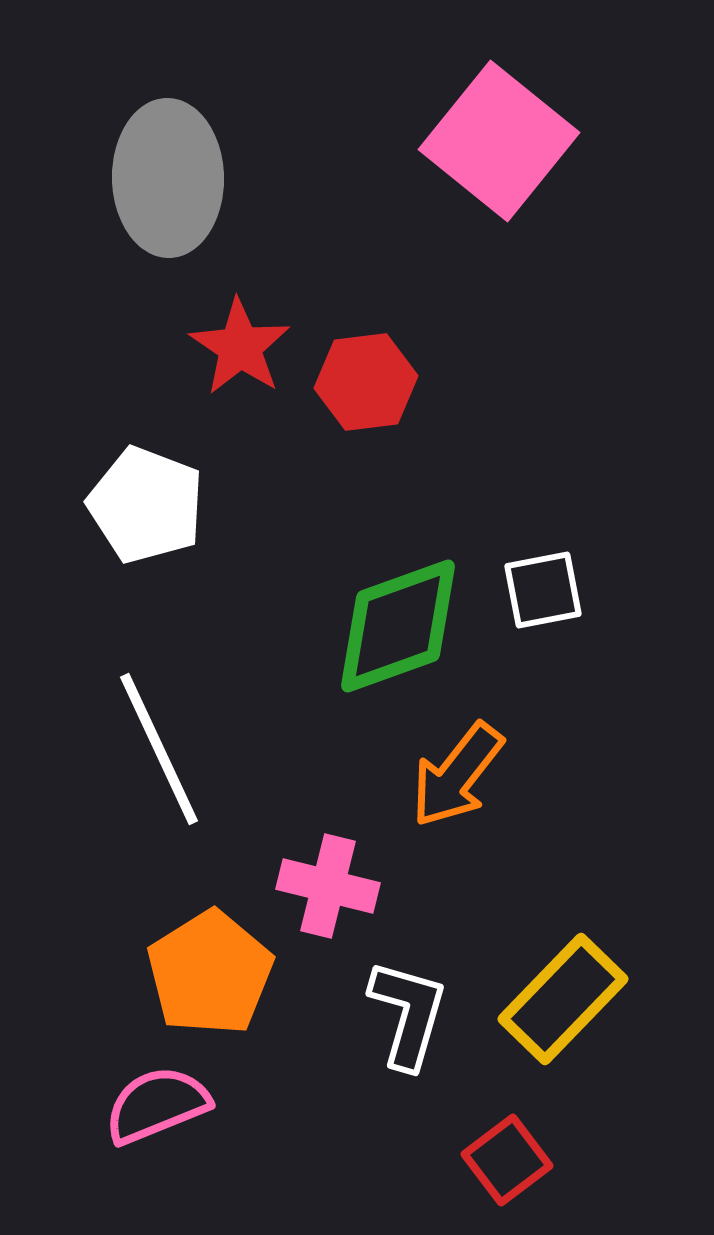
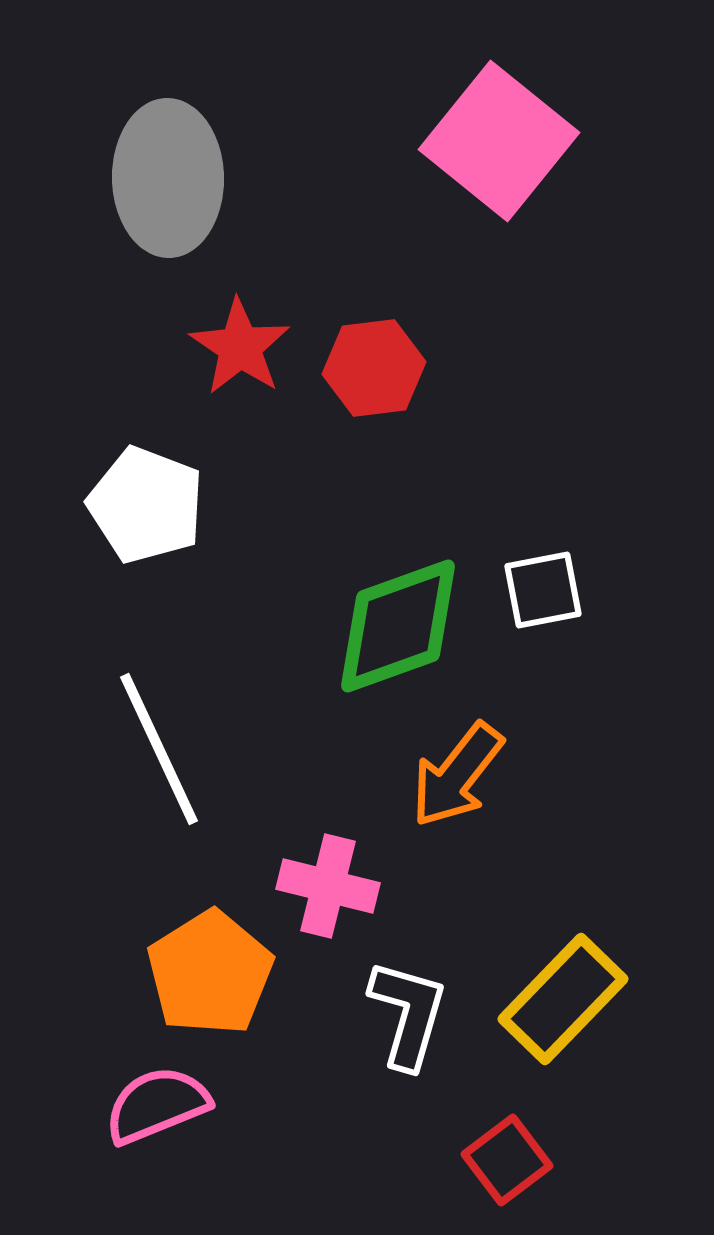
red hexagon: moved 8 px right, 14 px up
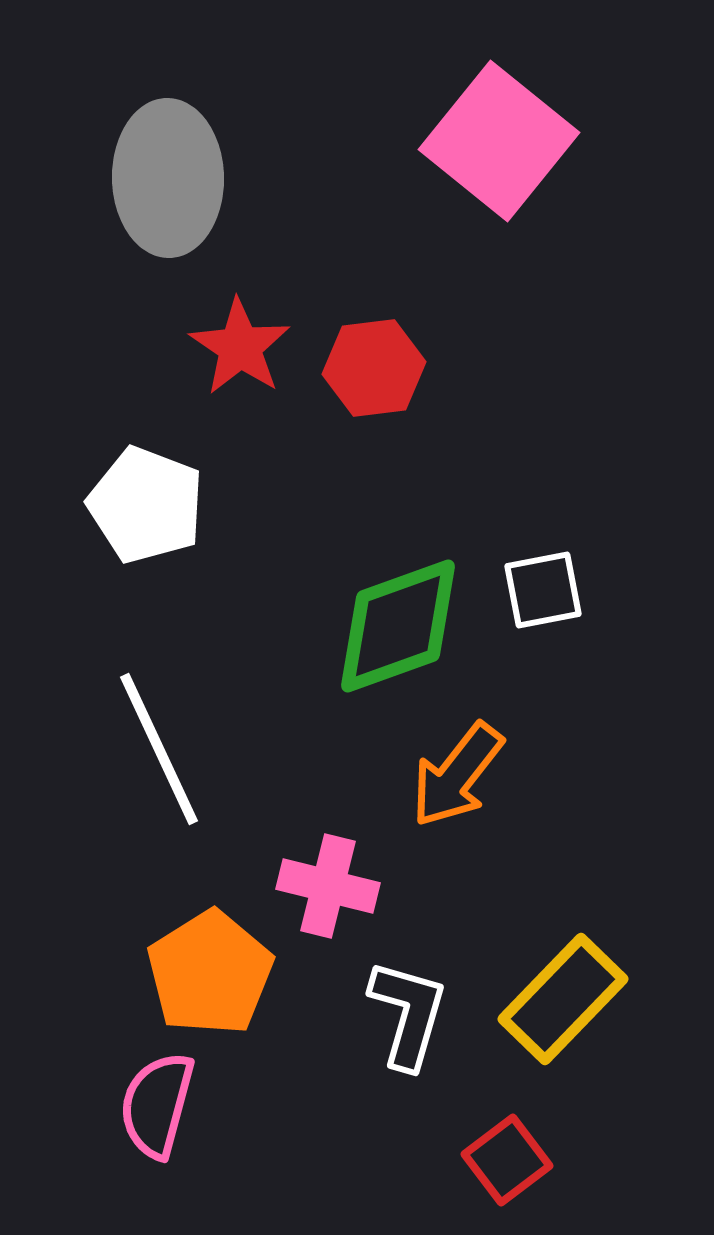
pink semicircle: rotated 53 degrees counterclockwise
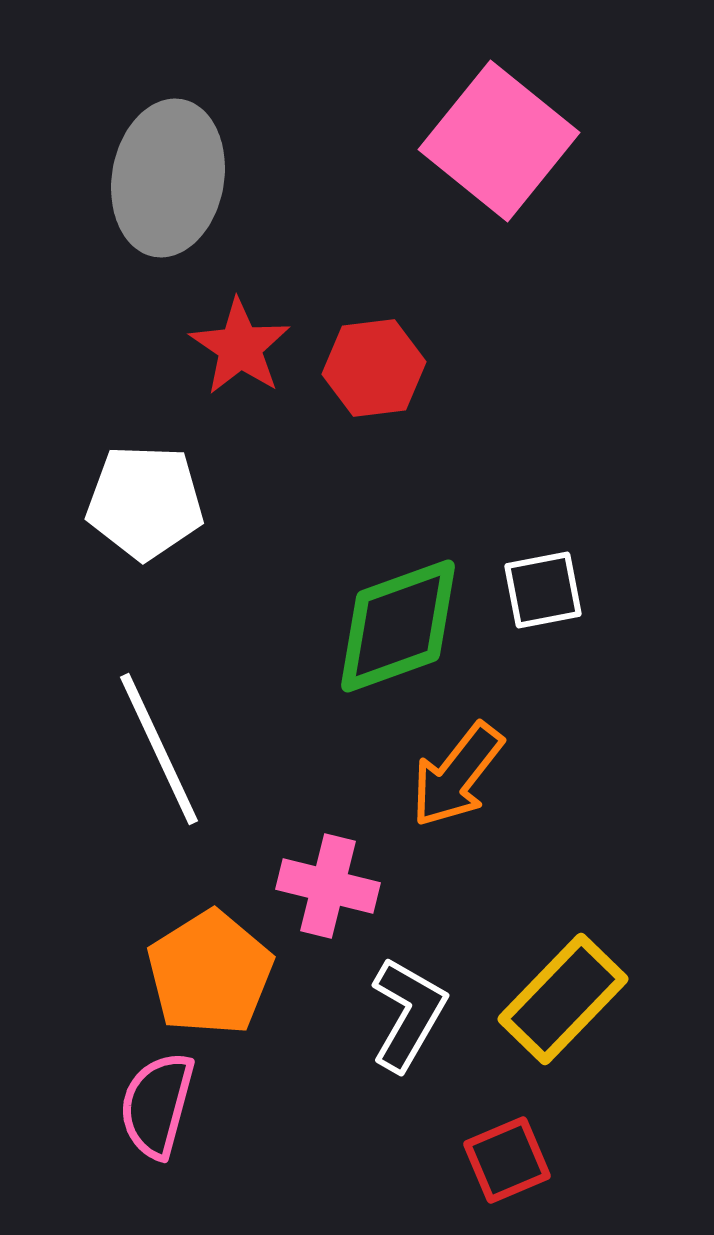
gray ellipse: rotated 11 degrees clockwise
white pentagon: moved 1 px left, 3 px up; rotated 19 degrees counterclockwise
white L-shape: rotated 14 degrees clockwise
red square: rotated 14 degrees clockwise
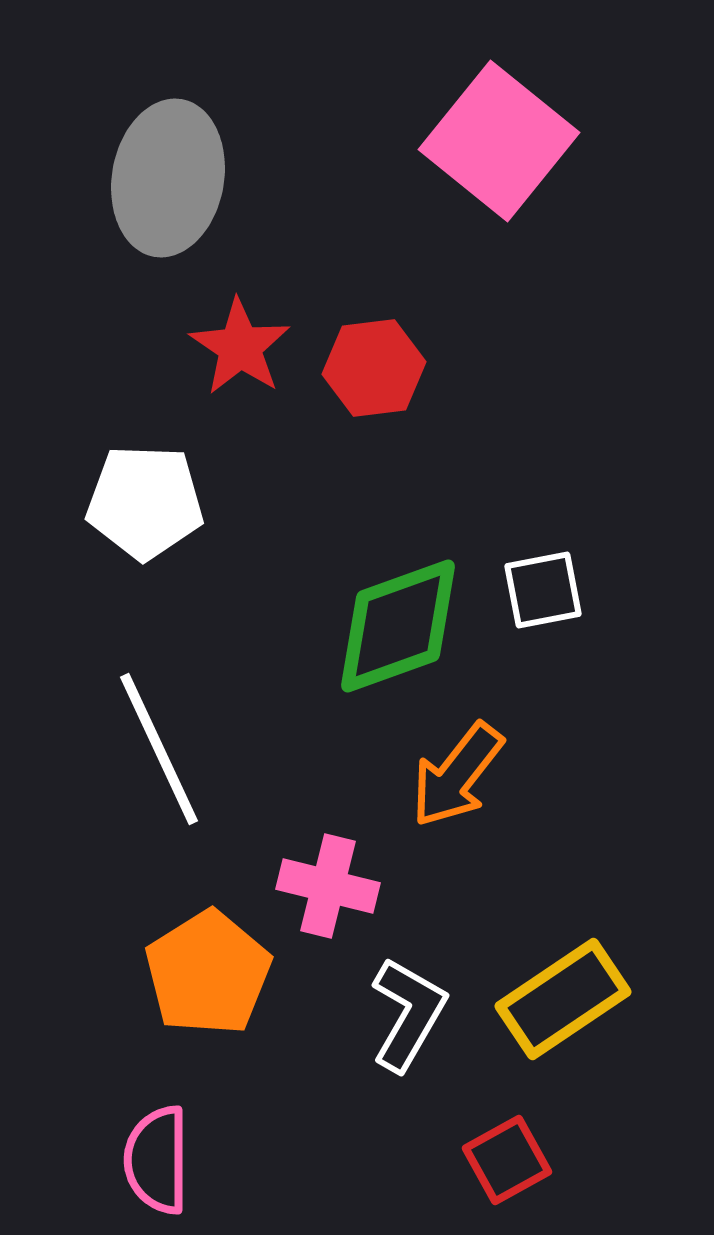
orange pentagon: moved 2 px left
yellow rectangle: rotated 12 degrees clockwise
pink semicircle: moved 55 px down; rotated 15 degrees counterclockwise
red square: rotated 6 degrees counterclockwise
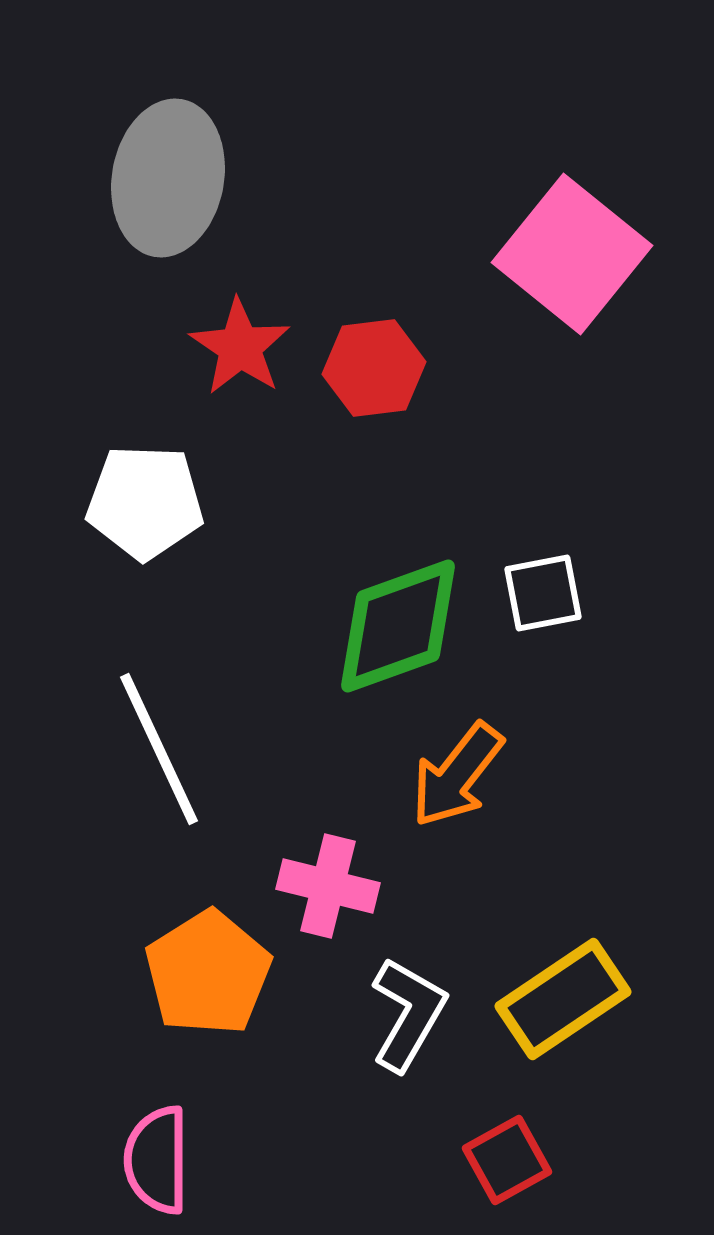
pink square: moved 73 px right, 113 px down
white square: moved 3 px down
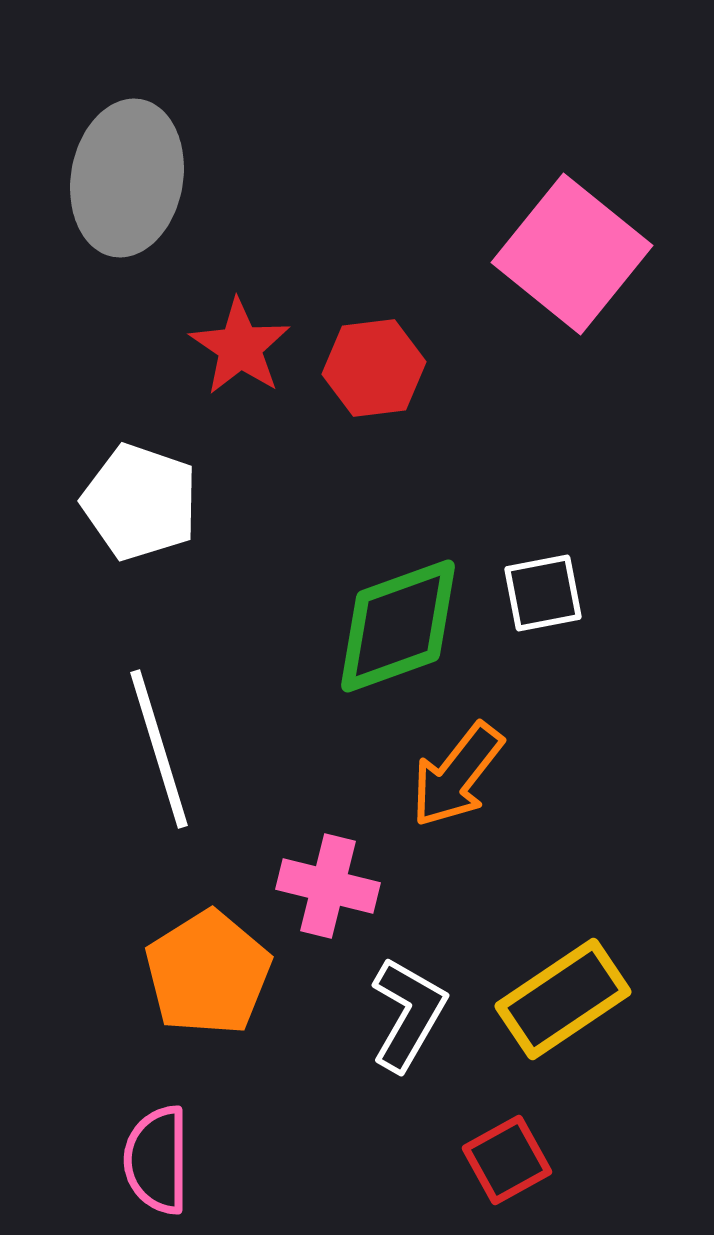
gray ellipse: moved 41 px left
white pentagon: moved 5 px left; rotated 17 degrees clockwise
white line: rotated 8 degrees clockwise
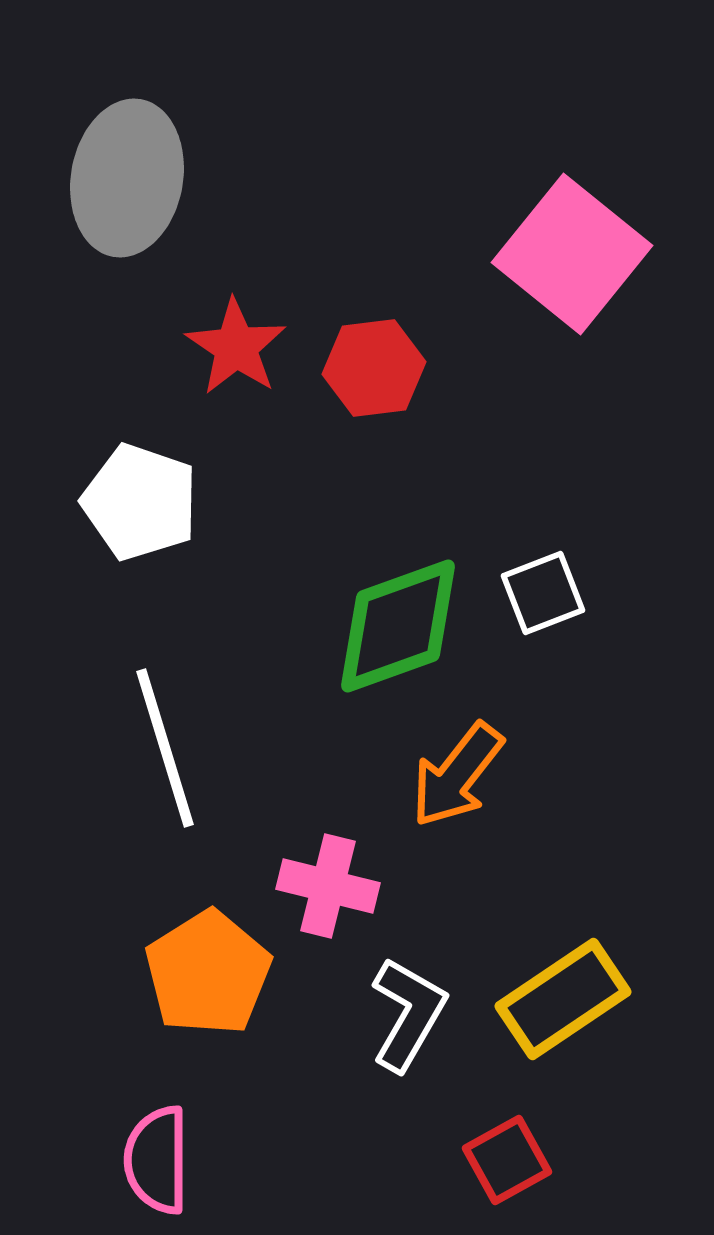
red star: moved 4 px left
white square: rotated 10 degrees counterclockwise
white line: moved 6 px right, 1 px up
